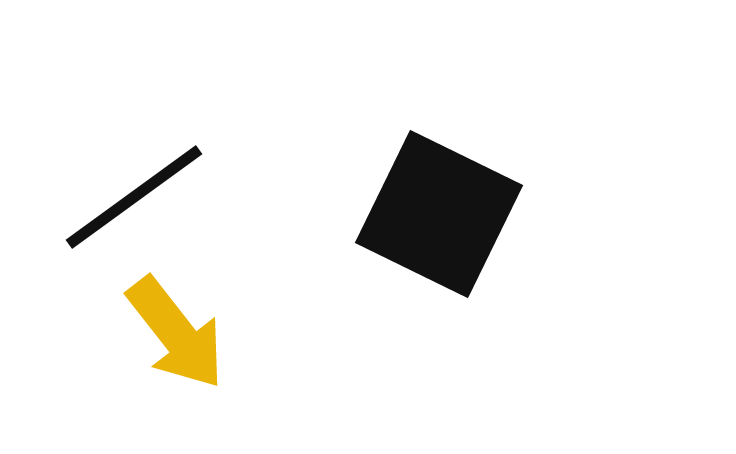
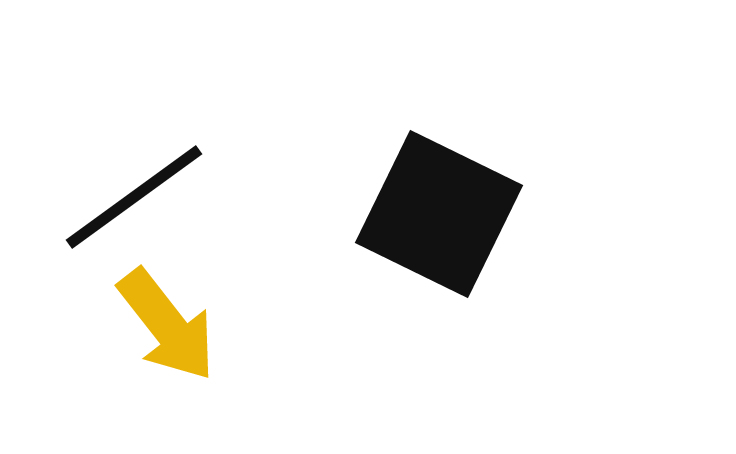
yellow arrow: moved 9 px left, 8 px up
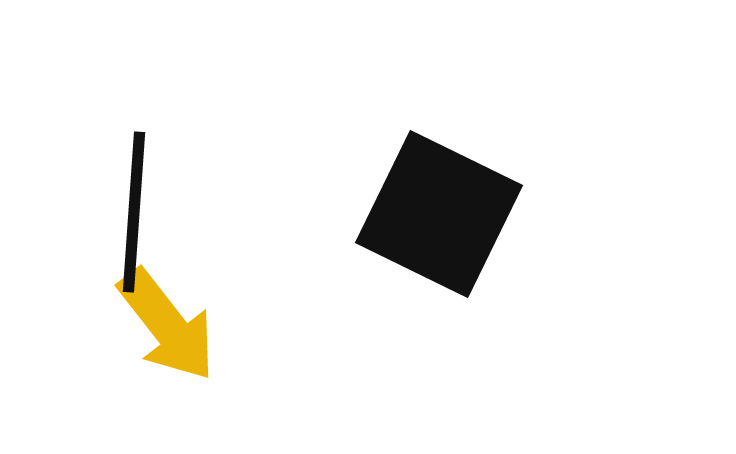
black line: moved 15 px down; rotated 50 degrees counterclockwise
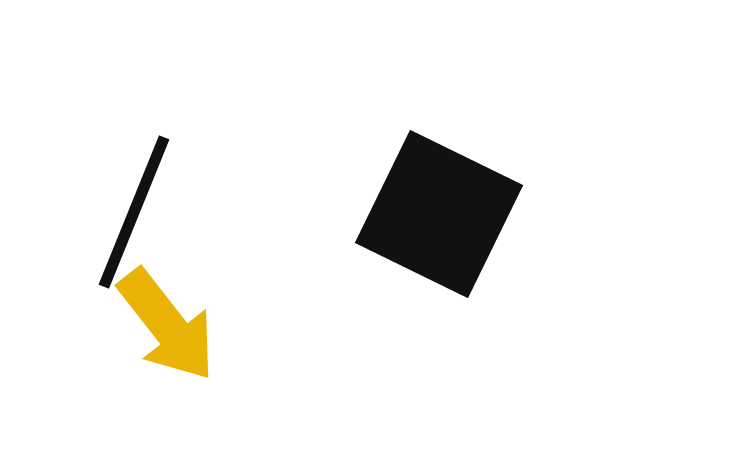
black line: rotated 18 degrees clockwise
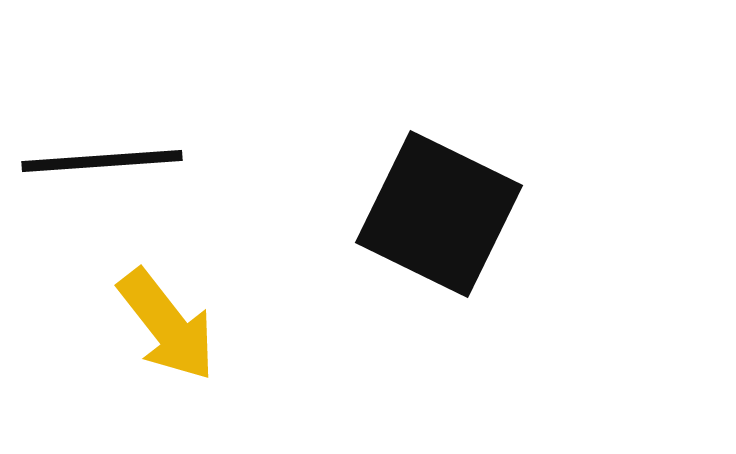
black line: moved 32 px left, 51 px up; rotated 64 degrees clockwise
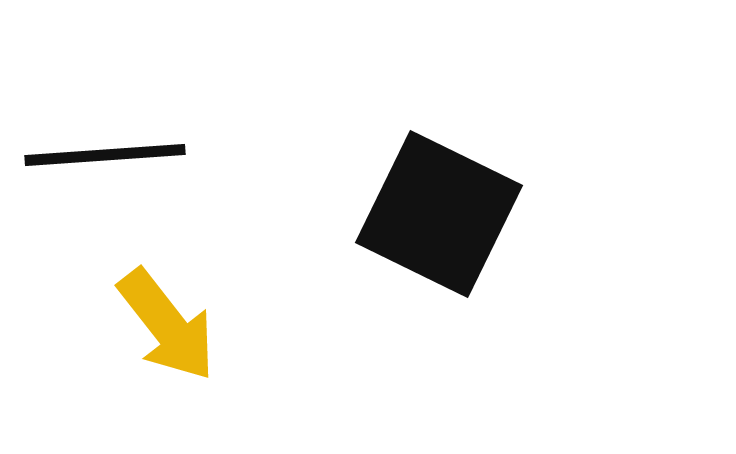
black line: moved 3 px right, 6 px up
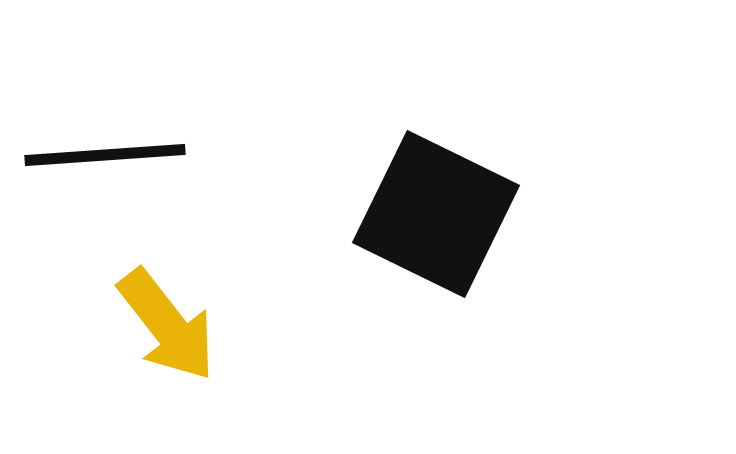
black square: moved 3 px left
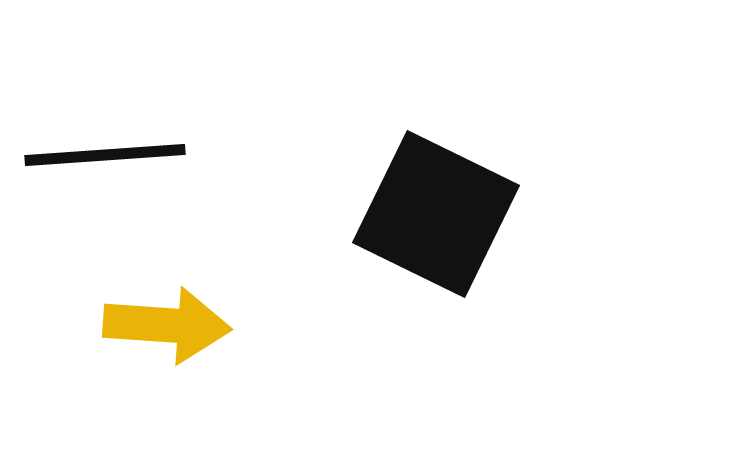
yellow arrow: rotated 48 degrees counterclockwise
